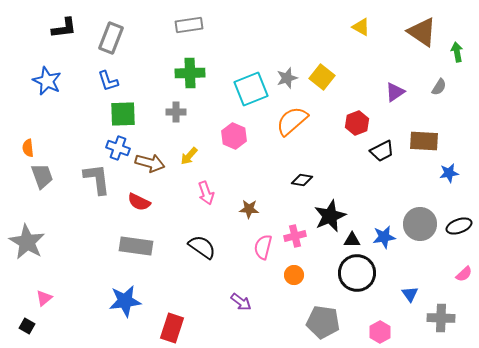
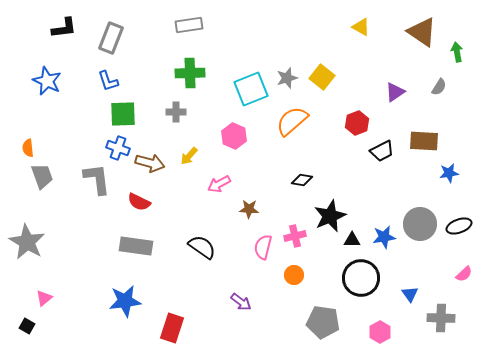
pink arrow at (206, 193): moved 13 px right, 9 px up; rotated 80 degrees clockwise
black circle at (357, 273): moved 4 px right, 5 px down
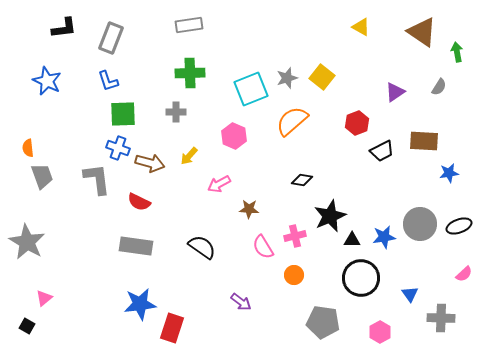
pink semicircle at (263, 247): rotated 45 degrees counterclockwise
blue star at (125, 301): moved 15 px right, 3 px down
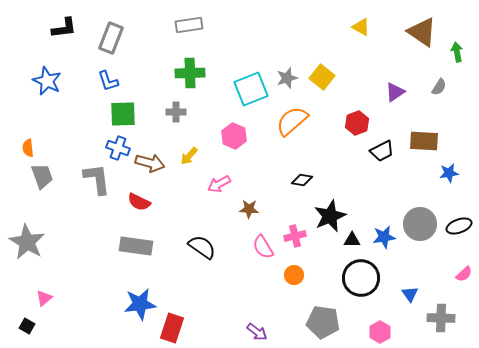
purple arrow at (241, 302): moved 16 px right, 30 px down
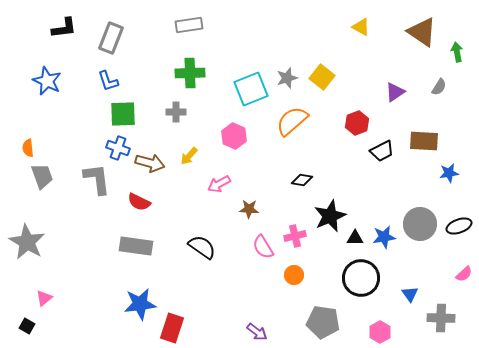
black triangle at (352, 240): moved 3 px right, 2 px up
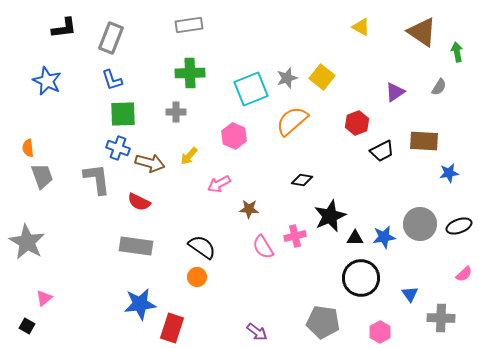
blue L-shape at (108, 81): moved 4 px right, 1 px up
orange circle at (294, 275): moved 97 px left, 2 px down
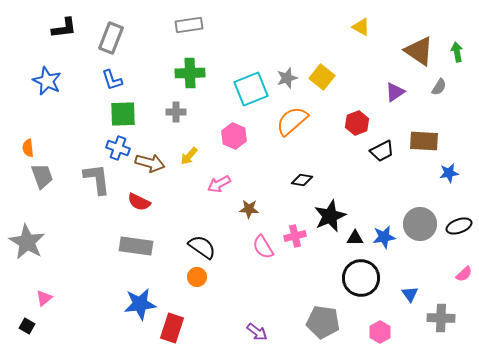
brown triangle at (422, 32): moved 3 px left, 19 px down
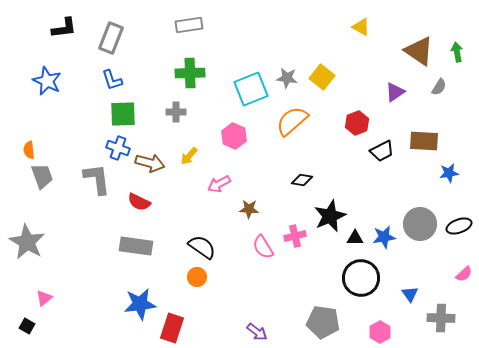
gray star at (287, 78): rotated 25 degrees clockwise
orange semicircle at (28, 148): moved 1 px right, 2 px down
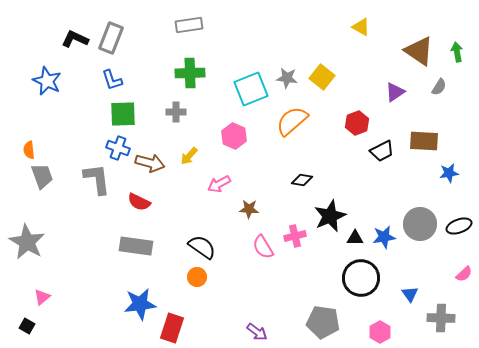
black L-shape at (64, 28): moved 11 px right, 11 px down; rotated 148 degrees counterclockwise
pink triangle at (44, 298): moved 2 px left, 1 px up
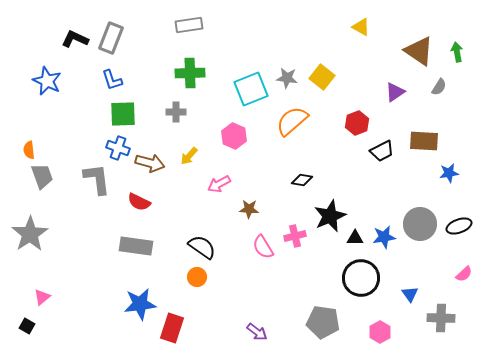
gray star at (27, 242): moved 3 px right, 8 px up; rotated 9 degrees clockwise
